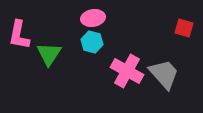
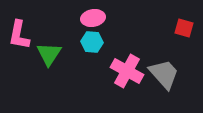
cyan hexagon: rotated 10 degrees counterclockwise
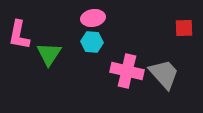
red square: rotated 18 degrees counterclockwise
pink cross: rotated 16 degrees counterclockwise
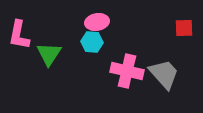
pink ellipse: moved 4 px right, 4 px down
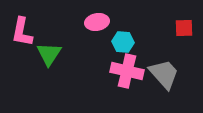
pink L-shape: moved 3 px right, 3 px up
cyan hexagon: moved 31 px right
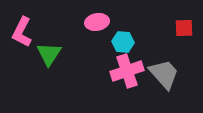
pink L-shape: rotated 16 degrees clockwise
pink cross: rotated 32 degrees counterclockwise
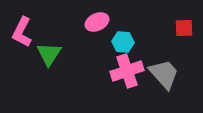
pink ellipse: rotated 15 degrees counterclockwise
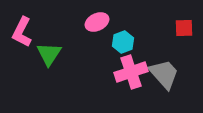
cyan hexagon: rotated 25 degrees counterclockwise
pink cross: moved 4 px right, 1 px down
